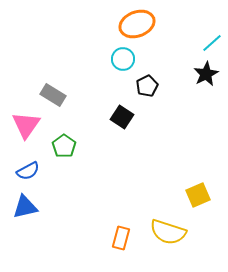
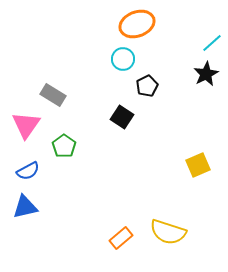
yellow square: moved 30 px up
orange rectangle: rotated 35 degrees clockwise
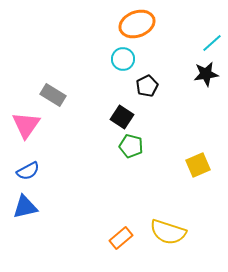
black star: rotated 20 degrees clockwise
green pentagon: moved 67 px right; rotated 20 degrees counterclockwise
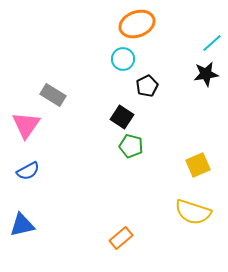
blue triangle: moved 3 px left, 18 px down
yellow semicircle: moved 25 px right, 20 px up
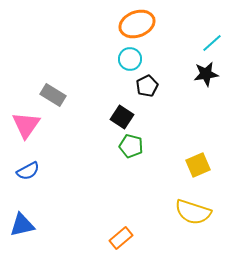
cyan circle: moved 7 px right
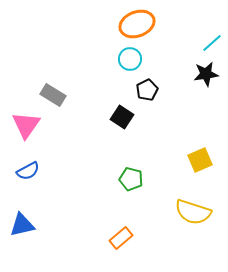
black pentagon: moved 4 px down
green pentagon: moved 33 px down
yellow square: moved 2 px right, 5 px up
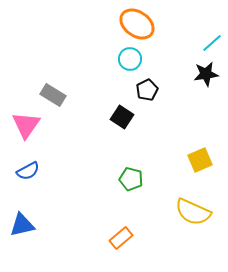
orange ellipse: rotated 56 degrees clockwise
yellow semicircle: rotated 6 degrees clockwise
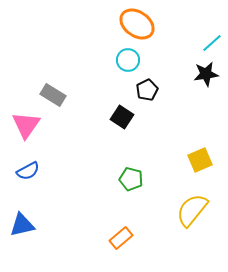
cyan circle: moved 2 px left, 1 px down
yellow semicircle: moved 1 px left, 2 px up; rotated 105 degrees clockwise
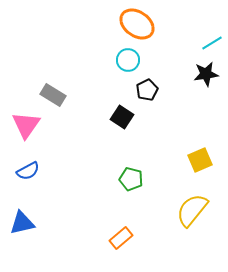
cyan line: rotated 10 degrees clockwise
blue triangle: moved 2 px up
